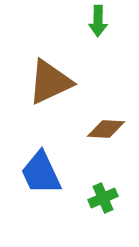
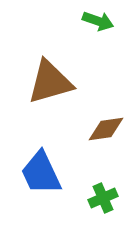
green arrow: rotated 72 degrees counterclockwise
brown triangle: rotated 9 degrees clockwise
brown diamond: rotated 12 degrees counterclockwise
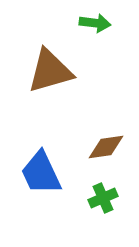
green arrow: moved 3 px left, 2 px down; rotated 12 degrees counterclockwise
brown triangle: moved 11 px up
brown diamond: moved 18 px down
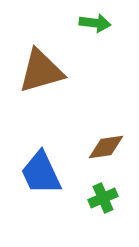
brown triangle: moved 9 px left
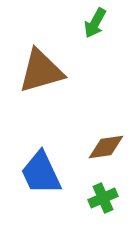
green arrow: rotated 112 degrees clockwise
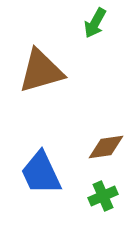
green cross: moved 2 px up
